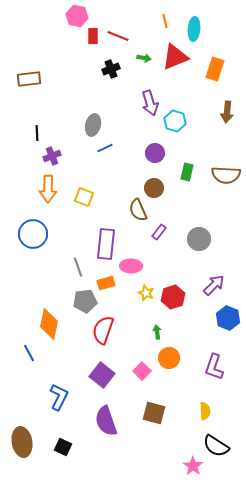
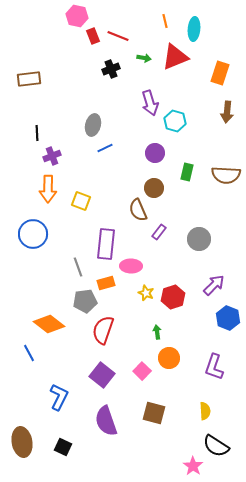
red rectangle at (93, 36): rotated 21 degrees counterclockwise
orange rectangle at (215, 69): moved 5 px right, 4 px down
yellow square at (84, 197): moved 3 px left, 4 px down
orange diamond at (49, 324): rotated 64 degrees counterclockwise
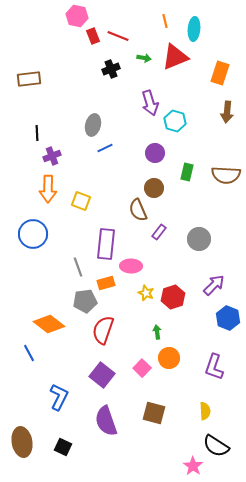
pink square at (142, 371): moved 3 px up
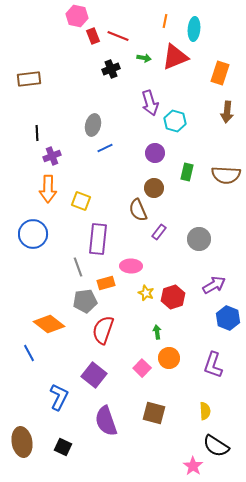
orange line at (165, 21): rotated 24 degrees clockwise
purple rectangle at (106, 244): moved 8 px left, 5 px up
purple arrow at (214, 285): rotated 15 degrees clockwise
purple L-shape at (214, 367): moved 1 px left, 2 px up
purple square at (102, 375): moved 8 px left
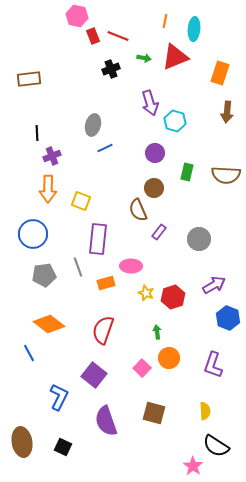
gray pentagon at (85, 301): moved 41 px left, 26 px up
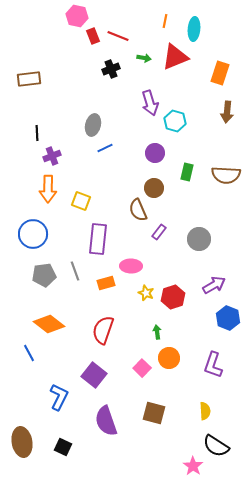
gray line at (78, 267): moved 3 px left, 4 px down
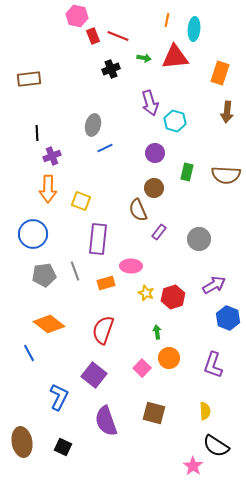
orange line at (165, 21): moved 2 px right, 1 px up
red triangle at (175, 57): rotated 16 degrees clockwise
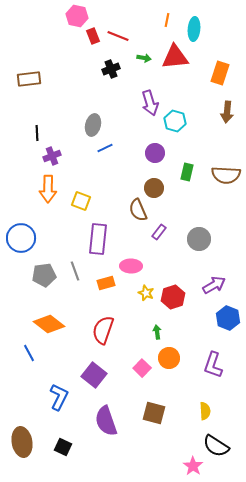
blue circle at (33, 234): moved 12 px left, 4 px down
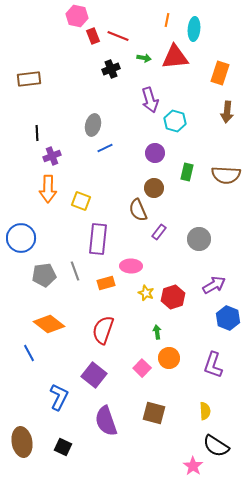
purple arrow at (150, 103): moved 3 px up
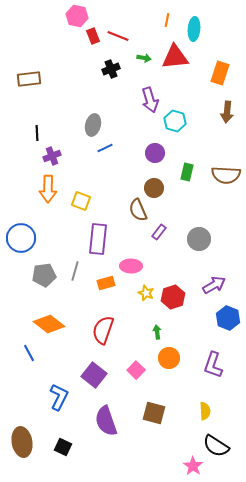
gray line at (75, 271): rotated 36 degrees clockwise
pink square at (142, 368): moved 6 px left, 2 px down
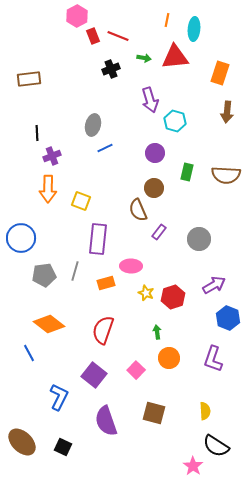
pink hexagon at (77, 16): rotated 20 degrees clockwise
purple L-shape at (213, 365): moved 6 px up
brown ellipse at (22, 442): rotated 36 degrees counterclockwise
